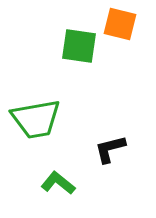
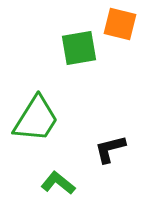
green square: moved 2 px down; rotated 18 degrees counterclockwise
green trapezoid: rotated 48 degrees counterclockwise
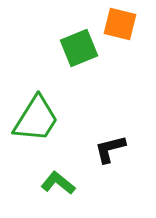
green square: rotated 12 degrees counterclockwise
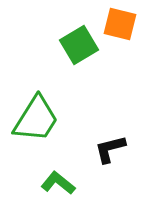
green square: moved 3 px up; rotated 9 degrees counterclockwise
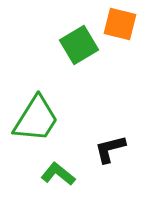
green L-shape: moved 9 px up
